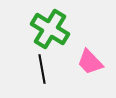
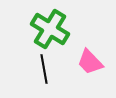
black line: moved 2 px right
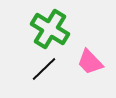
black line: rotated 56 degrees clockwise
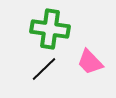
green cross: rotated 24 degrees counterclockwise
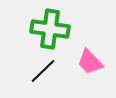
black line: moved 1 px left, 2 px down
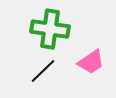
pink trapezoid: moved 1 px right; rotated 80 degrees counterclockwise
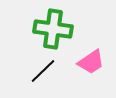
green cross: moved 3 px right
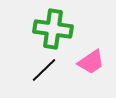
black line: moved 1 px right, 1 px up
